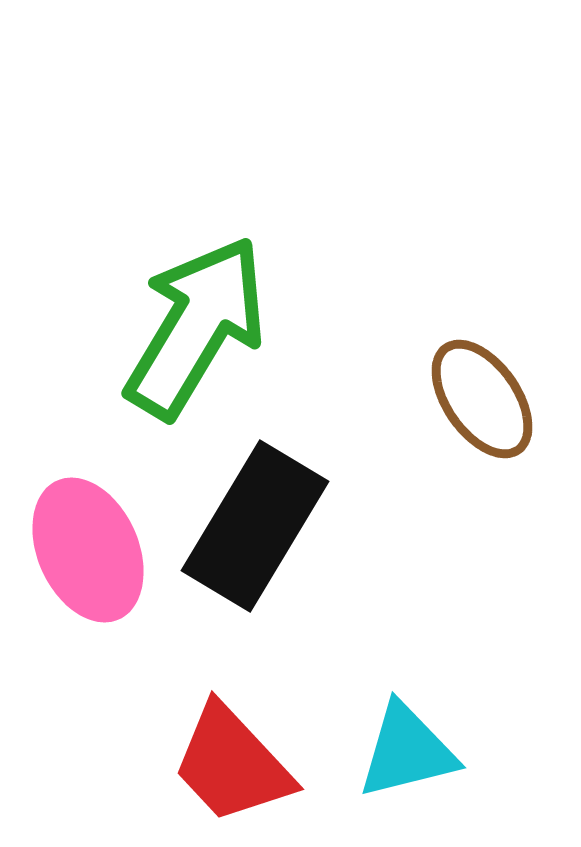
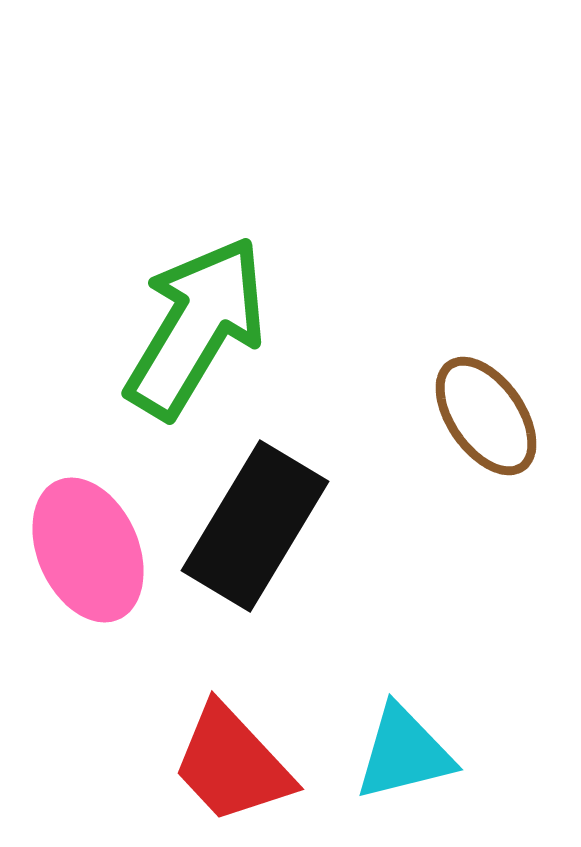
brown ellipse: moved 4 px right, 17 px down
cyan triangle: moved 3 px left, 2 px down
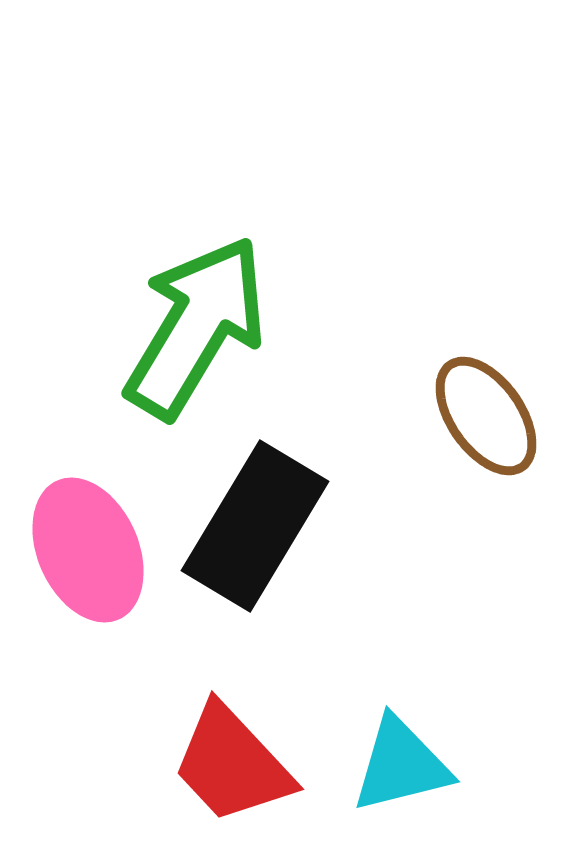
cyan triangle: moved 3 px left, 12 px down
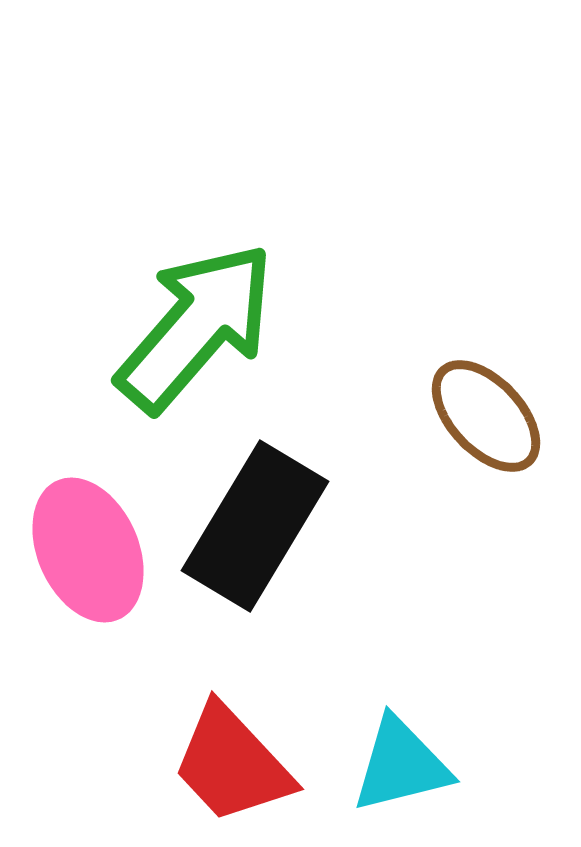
green arrow: rotated 10 degrees clockwise
brown ellipse: rotated 8 degrees counterclockwise
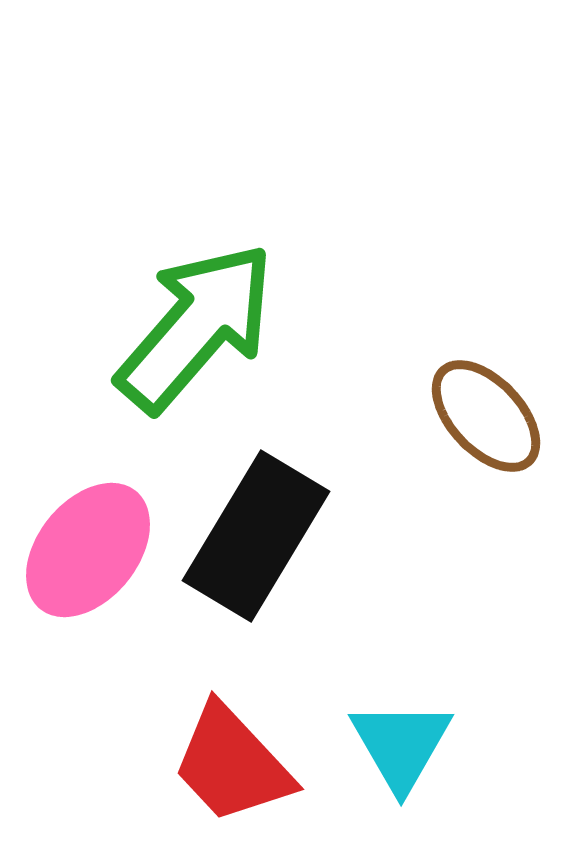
black rectangle: moved 1 px right, 10 px down
pink ellipse: rotated 63 degrees clockwise
cyan triangle: moved 20 px up; rotated 46 degrees counterclockwise
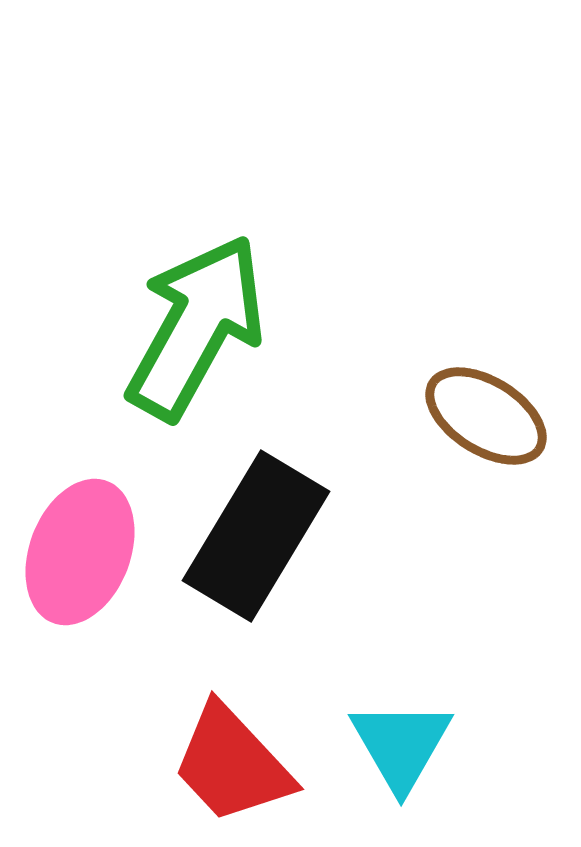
green arrow: rotated 12 degrees counterclockwise
brown ellipse: rotated 15 degrees counterclockwise
pink ellipse: moved 8 px left, 2 px down; rotated 18 degrees counterclockwise
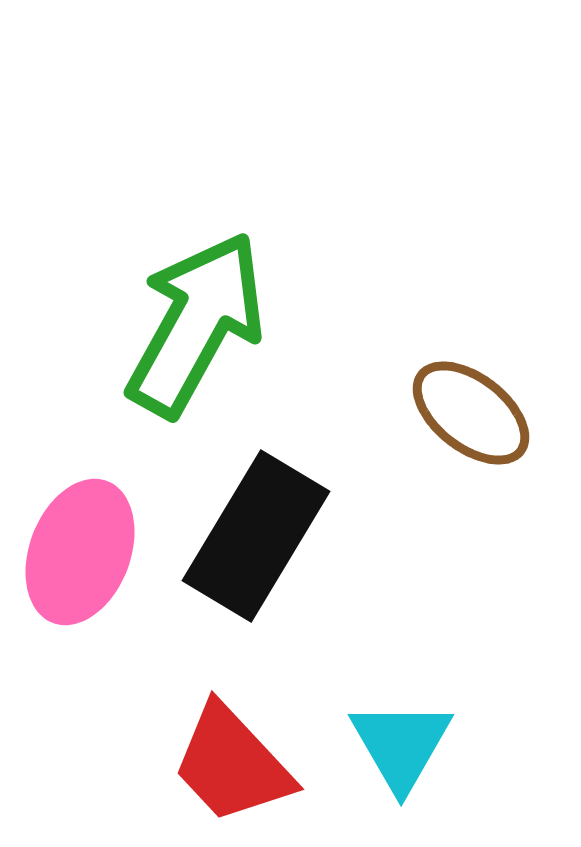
green arrow: moved 3 px up
brown ellipse: moved 15 px left, 3 px up; rotated 6 degrees clockwise
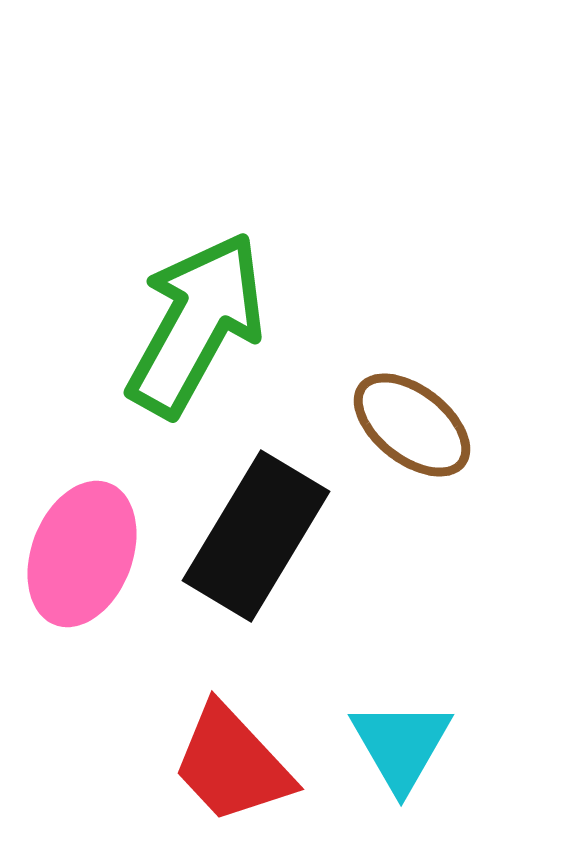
brown ellipse: moved 59 px left, 12 px down
pink ellipse: moved 2 px right, 2 px down
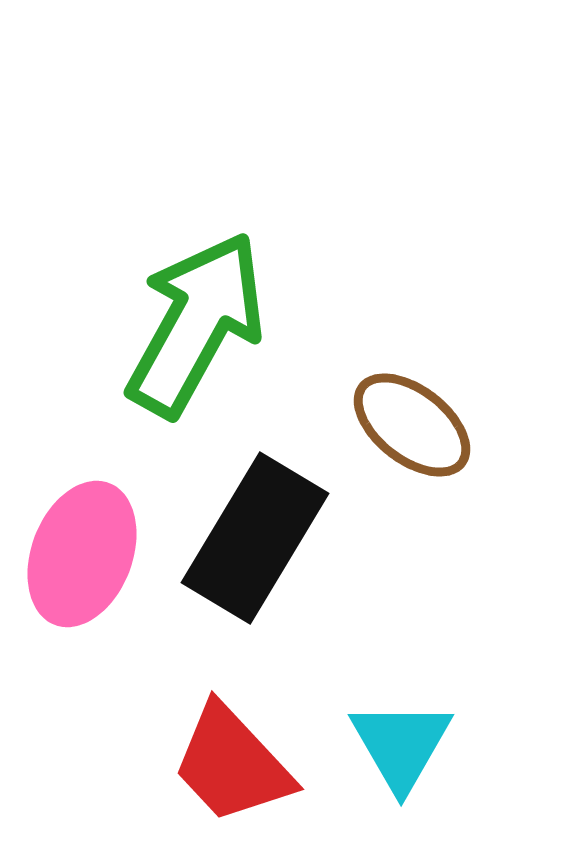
black rectangle: moved 1 px left, 2 px down
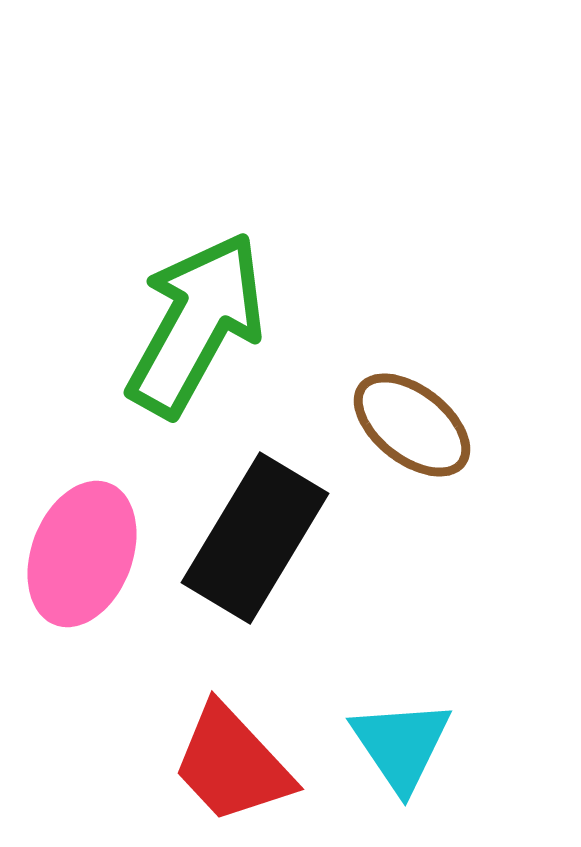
cyan triangle: rotated 4 degrees counterclockwise
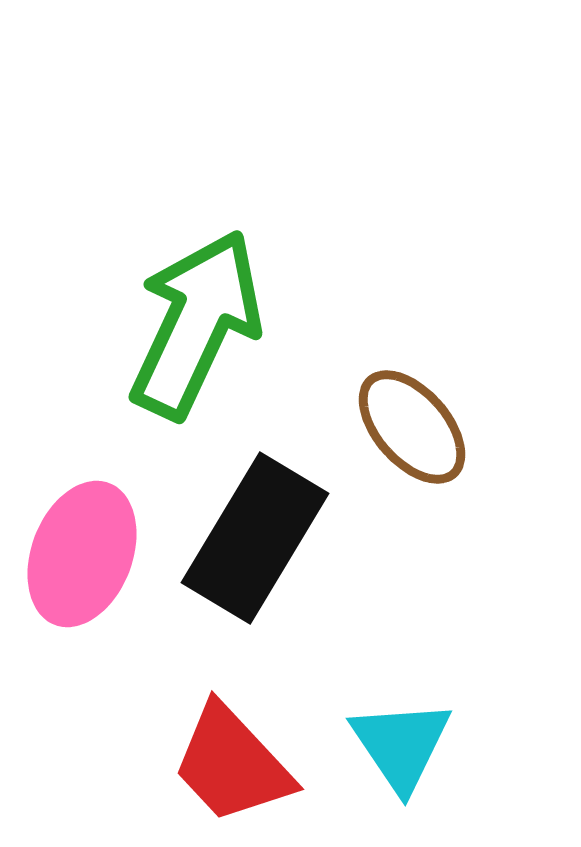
green arrow: rotated 4 degrees counterclockwise
brown ellipse: moved 2 px down; rotated 11 degrees clockwise
